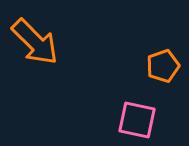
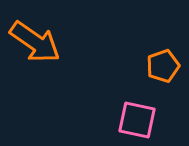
orange arrow: rotated 10 degrees counterclockwise
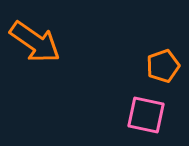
pink square: moved 9 px right, 5 px up
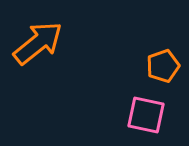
orange arrow: moved 3 px right, 1 px down; rotated 74 degrees counterclockwise
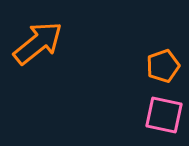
pink square: moved 18 px right
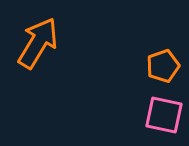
orange arrow: rotated 20 degrees counterclockwise
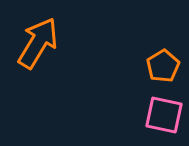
orange pentagon: rotated 12 degrees counterclockwise
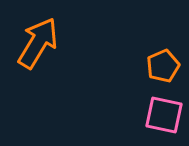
orange pentagon: rotated 8 degrees clockwise
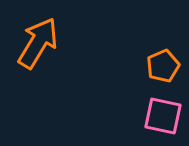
pink square: moved 1 px left, 1 px down
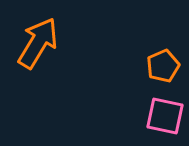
pink square: moved 2 px right
